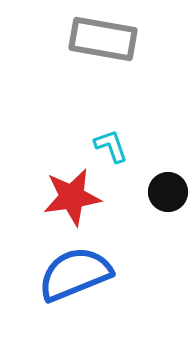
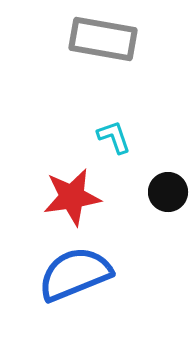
cyan L-shape: moved 3 px right, 9 px up
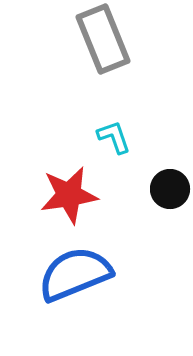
gray rectangle: rotated 58 degrees clockwise
black circle: moved 2 px right, 3 px up
red star: moved 3 px left, 2 px up
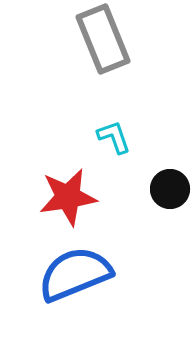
red star: moved 1 px left, 2 px down
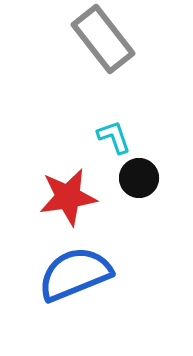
gray rectangle: rotated 16 degrees counterclockwise
black circle: moved 31 px left, 11 px up
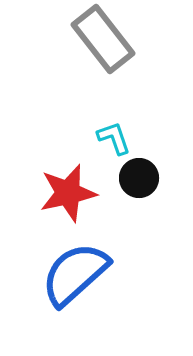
cyan L-shape: moved 1 px down
red star: moved 4 px up; rotated 4 degrees counterclockwise
blue semicircle: rotated 20 degrees counterclockwise
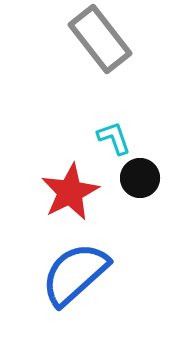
gray rectangle: moved 3 px left
black circle: moved 1 px right
red star: moved 2 px right, 1 px up; rotated 14 degrees counterclockwise
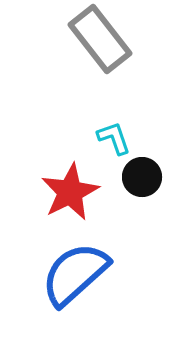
black circle: moved 2 px right, 1 px up
